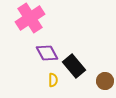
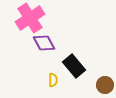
purple diamond: moved 3 px left, 10 px up
brown circle: moved 4 px down
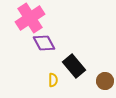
brown circle: moved 4 px up
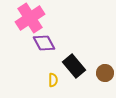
brown circle: moved 8 px up
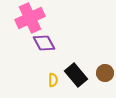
pink cross: rotated 8 degrees clockwise
black rectangle: moved 2 px right, 9 px down
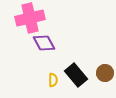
pink cross: rotated 12 degrees clockwise
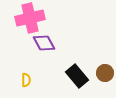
black rectangle: moved 1 px right, 1 px down
yellow semicircle: moved 27 px left
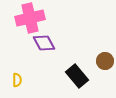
brown circle: moved 12 px up
yellow semicircle: moved 9 px left
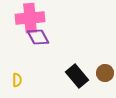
pink cross: rotated 8 degrees clockwise
purple diamond: moved 6 px left, 6 px up
brown circle: moved 12 px down
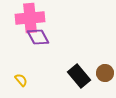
black rectangle: moved 2 px right
yellow semicircle: moved 4 px right; rotated 40 degrees counterclockwise
